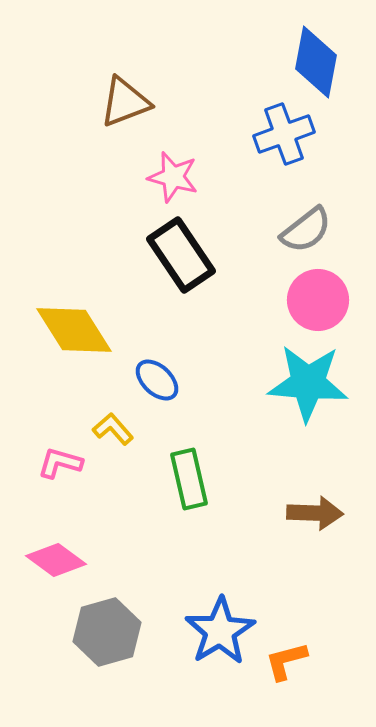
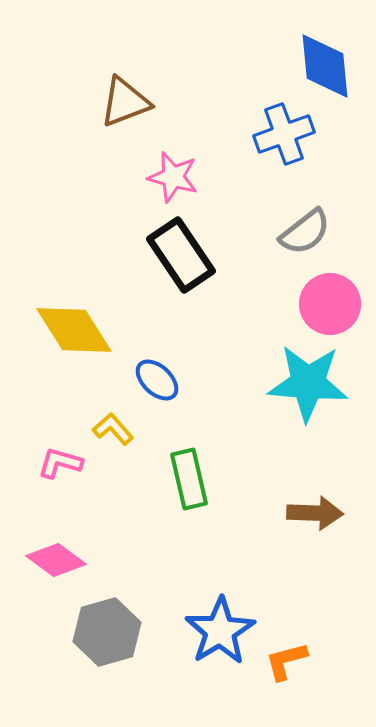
blue diamond: moved 9 px right, 4 px down; rotated 16 degrees counterclockwise
gray semicircle: moved 1 px left, 2 px down
pink circle: moved 12 px right, 4 px down
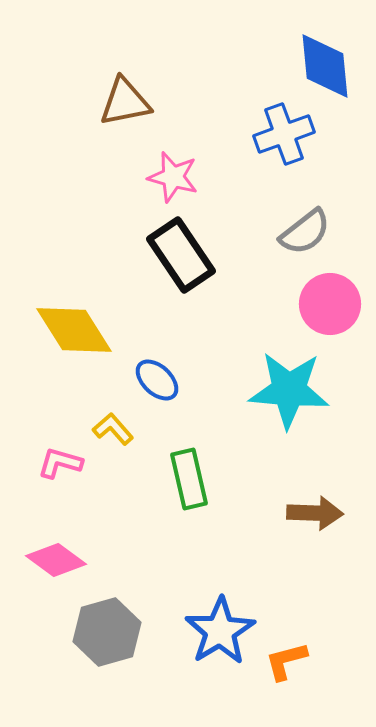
brown triangle: rotated 10 degrees clockwise
cyan star: moved 19 px left, 7 px down
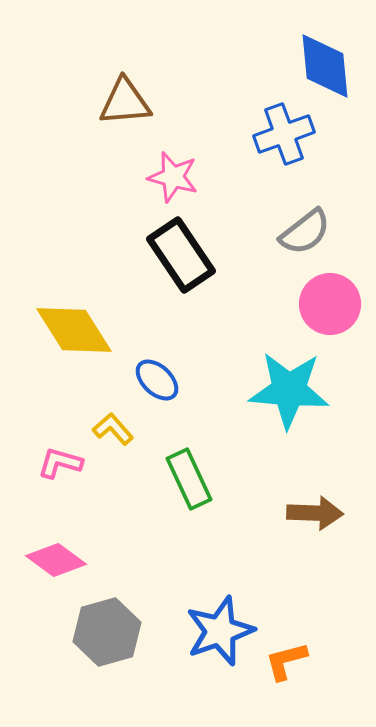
brown triangle: rotated 6 degrees clockwise
green rectangle: rotated 12 degrees counterclockwise
blue star: rotated 12 degrees clockwise
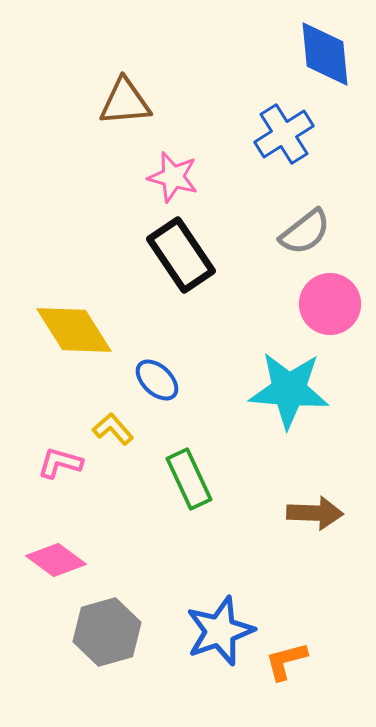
blue diamond: moved 12 px up
blue cross: rotated 12 degrees counterclockwise
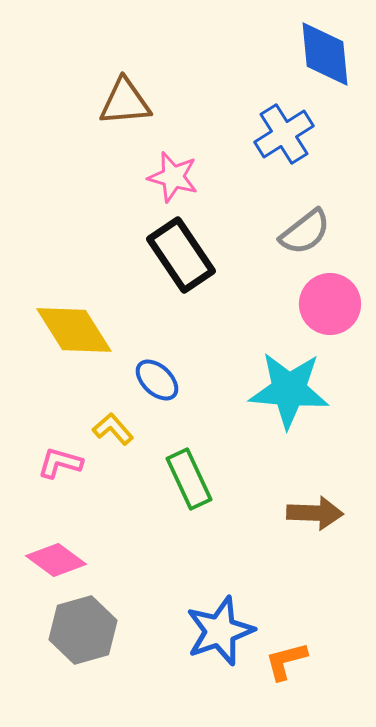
gray hexagon: moved 24 px left, 2 px up
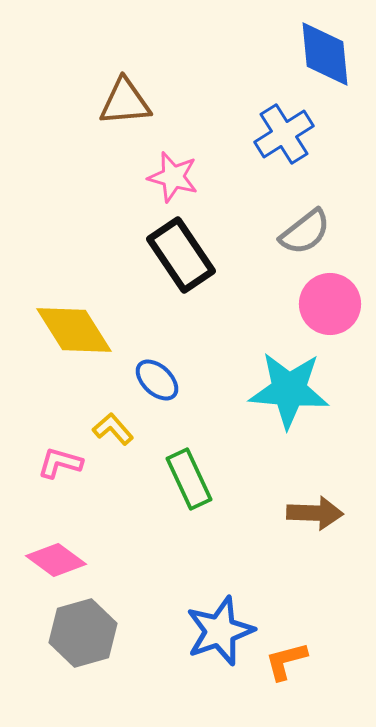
gray hexagon: moved 3 px down
